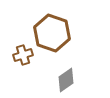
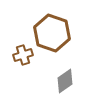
gray diamond: moved 1 px left, 1 px down
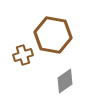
brown hexagon: moved 1 px right, 2 px down; rotated 9 degrees counterclockwise
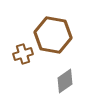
brown cross: moved 1 px up
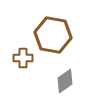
brown cross: moved 4 px down; rotated 18 degrees clockwise
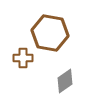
brown hexagon: moved 3 px left, 2 px up
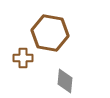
gray diamond: rotated 50 degrees counterclockwise
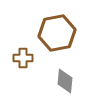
brown hexagon: moved 7 px right; rotated 21 degrees counterclockwise
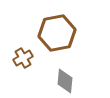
brown cross: rotated 30 degrees counterclockwise
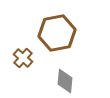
brown cross: rotated 18 degrees counterclockwise
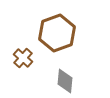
brown hexagon: rotated 9 degrees counterclockwise
